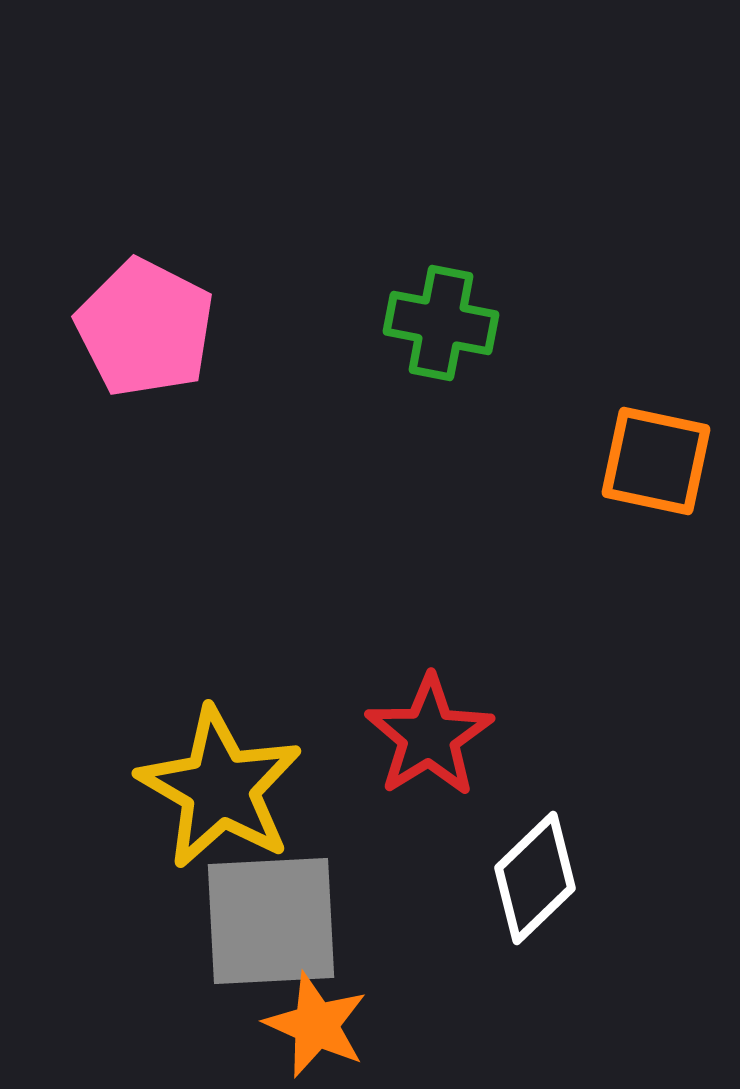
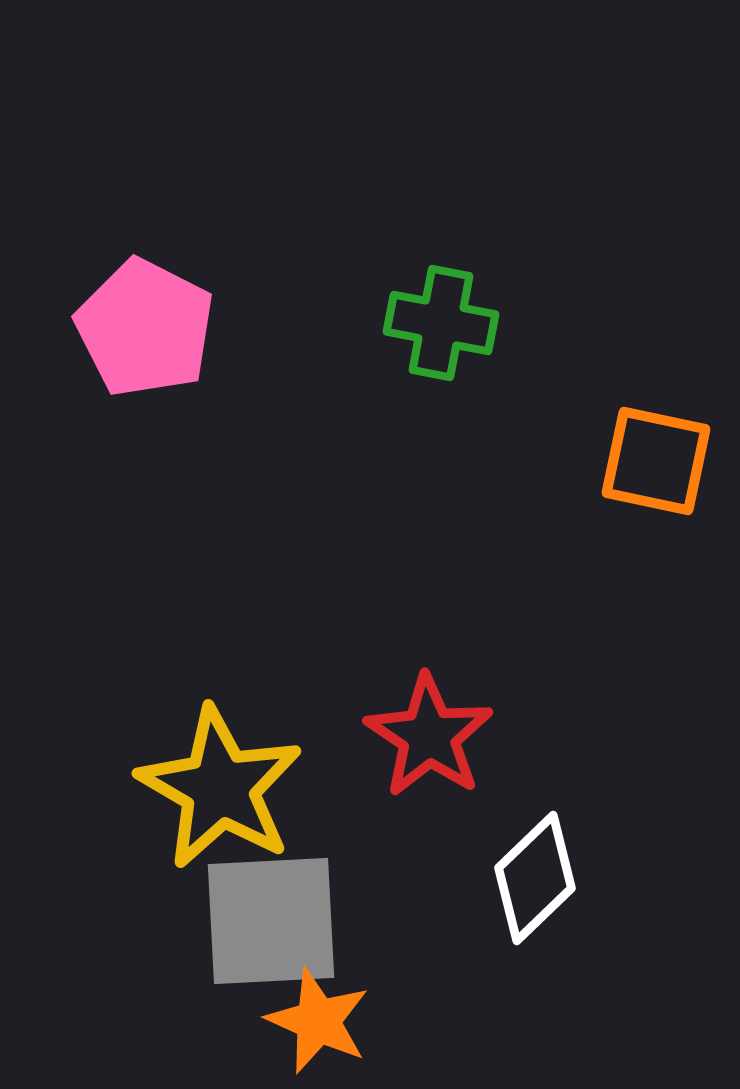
red star: rotated 6 degrees counterclockwise
orange star: moved 2 px right, 4 px up
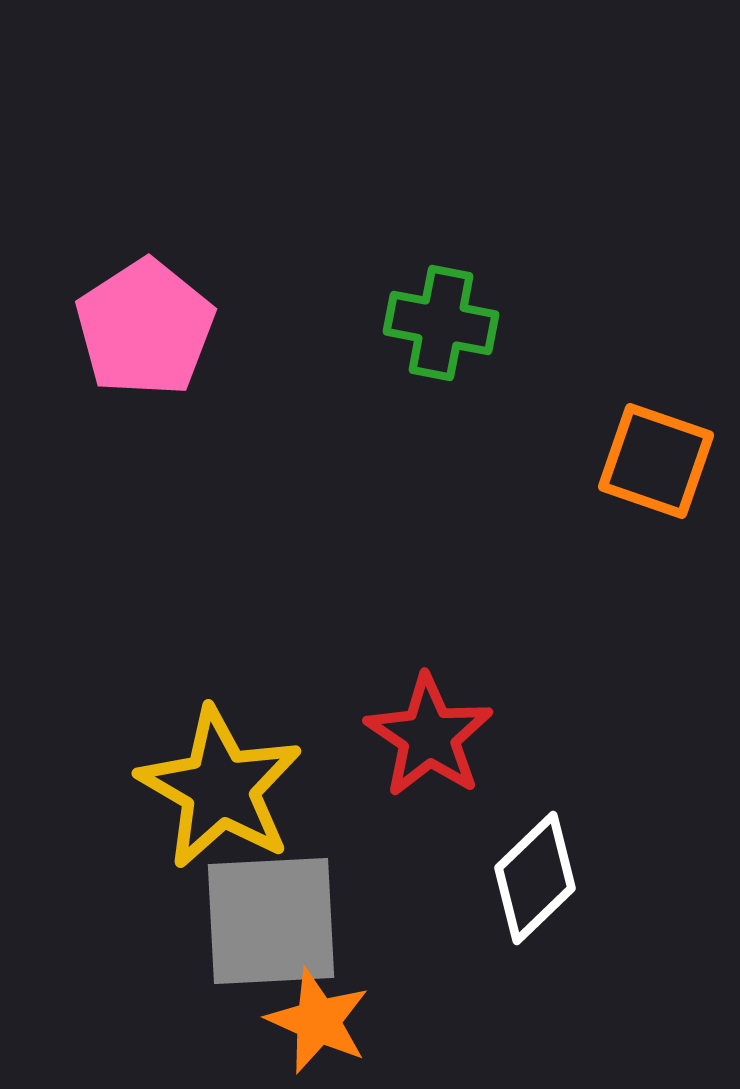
pink pentagon: rotated 12 degrees clockwise
orange square: rotated 7 degrees clockwise
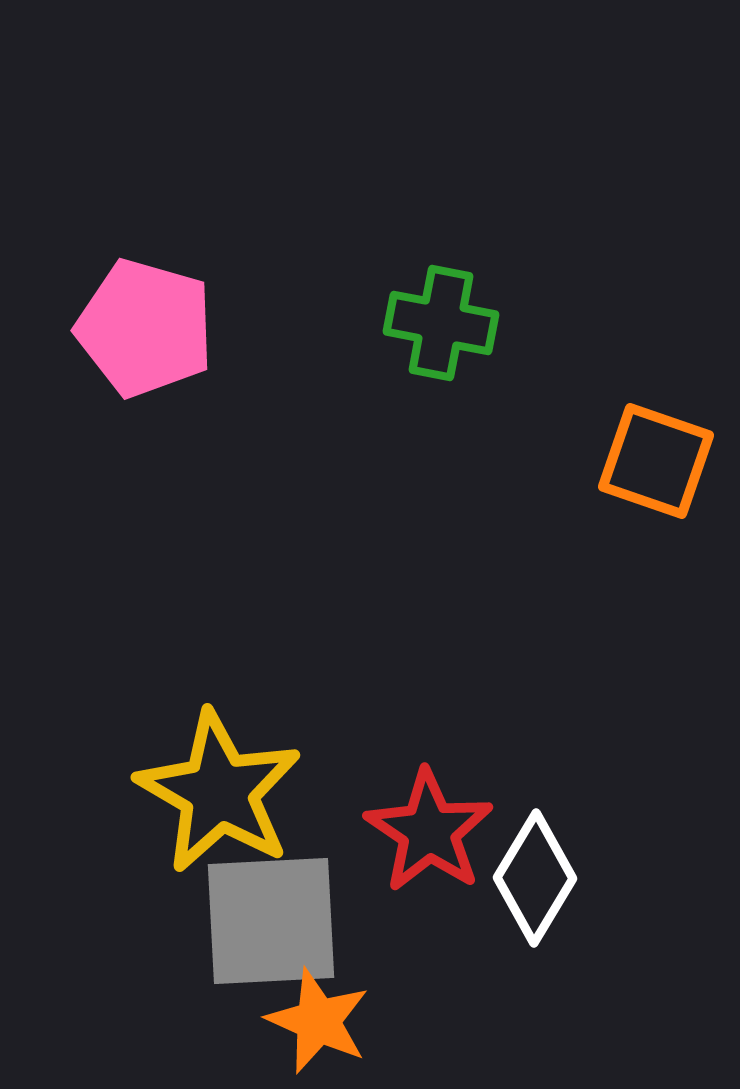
pink pentagon: rotated 23 degrees counterclockwise
red star: moved 95 px down
yellow star: moved 1 px left, 4 px down
white diamond: rotated 15 degrees counterclockwise
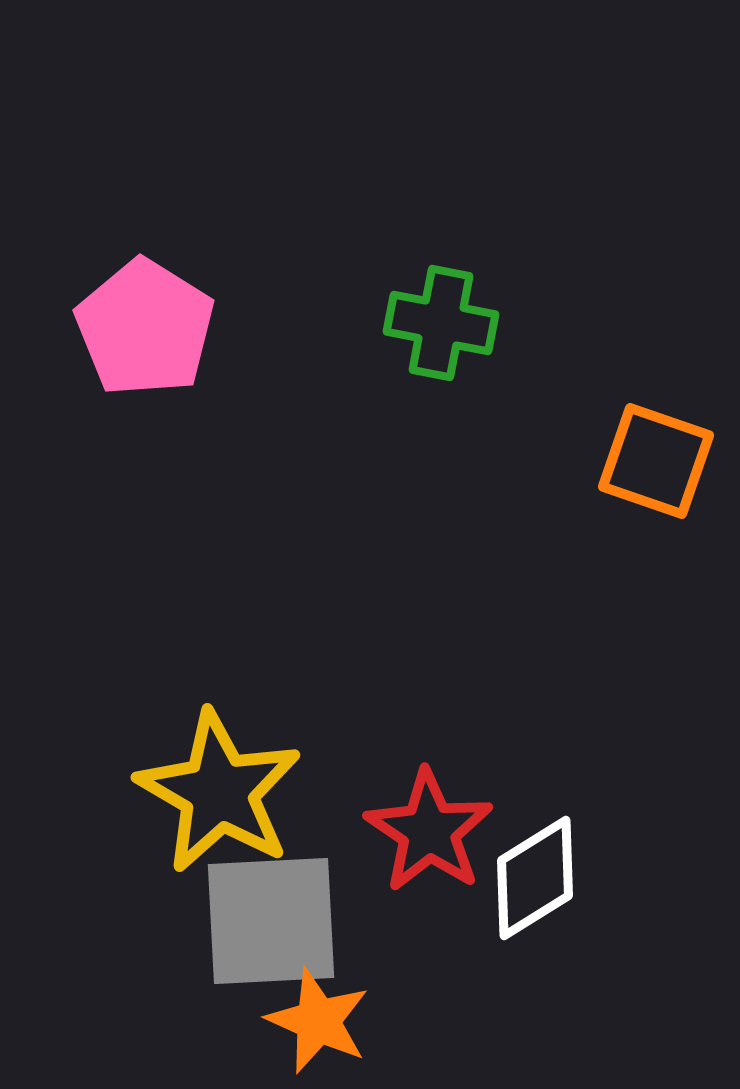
pink pentagon: rotated 16 degrees clockwise
white diamond: rotated 27 degrees clockwise
